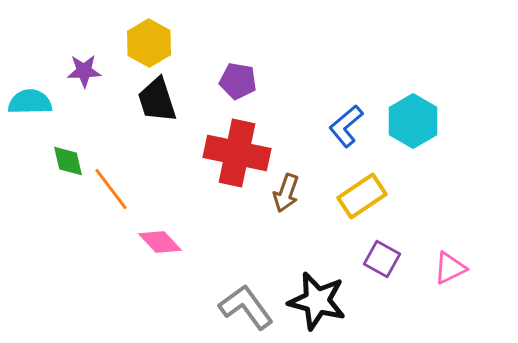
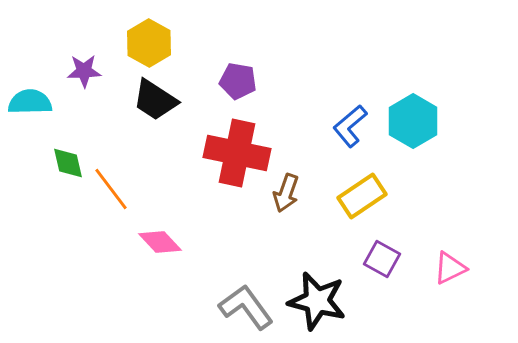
black trapezoid: moved 2 px left; rotated 39 degrees counterclockwise
blue L-shape: moved 4 px right
green diamond: moved 2 px down
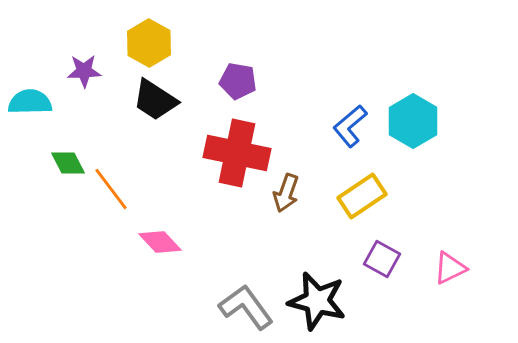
green diamond: rotated 15 degrees counterclockwise
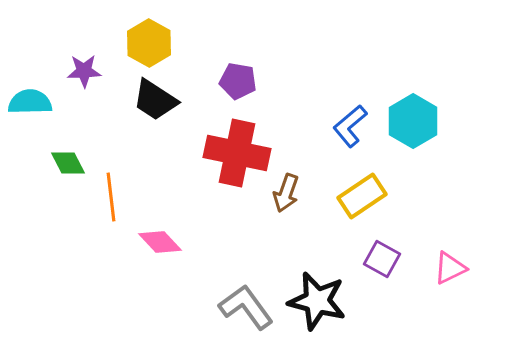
orange line: moved 8 px down; rotated 30 degrees clockwise
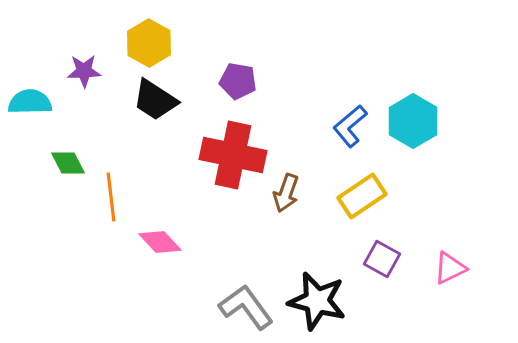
red cross: moved 4 px left, 2 px down
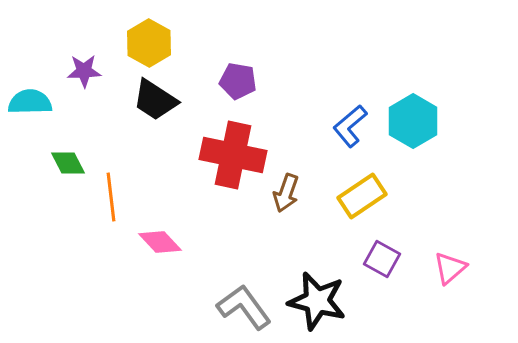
pink triangle: rotated 15 degrees counterclockwise
gray L-shape: moved 2 px left
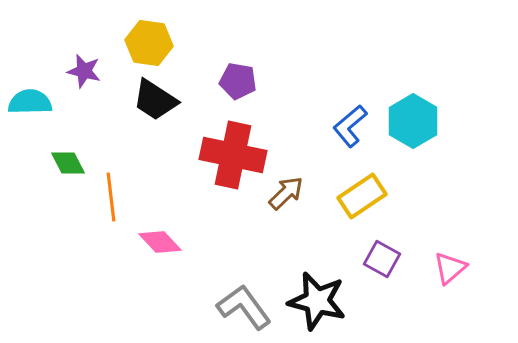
yellow hexagon: rotated 21 degrees counterclockwise
purple star: rotated 16 degrees clockwise
brown arrow: rotated 153 degrees counterclockwise
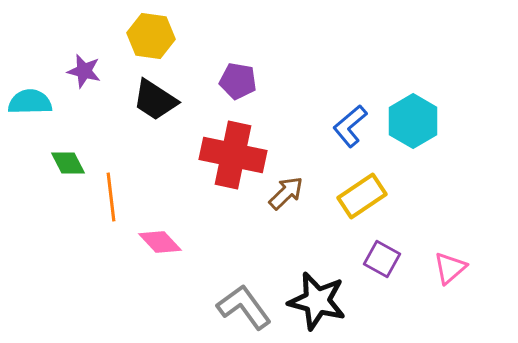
yellow hexagon: moved 2 px right, 7 px up
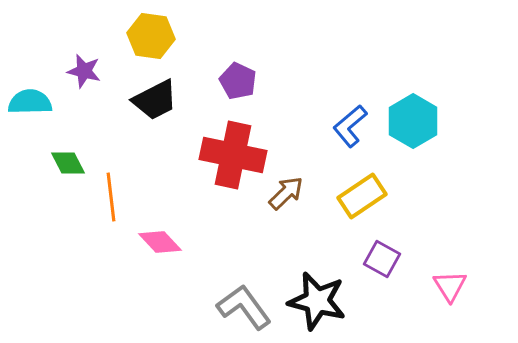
purple pentagon: rotated 15 degrees clockwise
black trapezoid: rotated 60 degrees counterclockwise
pink triangle: moved 18 px down; rotated 21 degrees counterclockwise
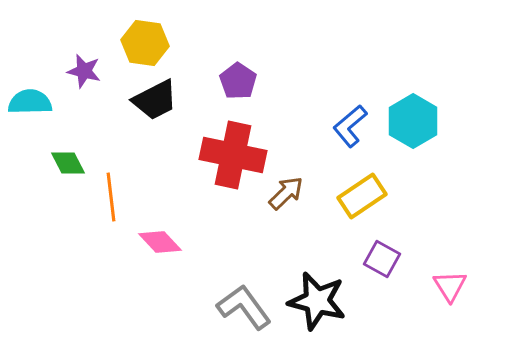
yellow hexagon: moved 6 px left, 7 px down
purple pentagon: rotated 9 degrees clockwise
